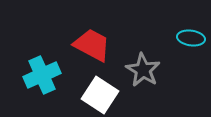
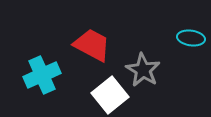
white square: moved 10 px right; rotated 18 degrees clockwise
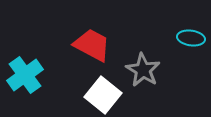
cyan cross: moved 17 px left; rotated 12 degrees counterclockwise
white square: moved 7 px left; rotated 12 degrees counterclockwise
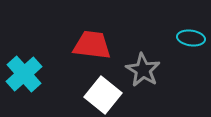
red trapezoid: rotated 21 degrees counterclockwise
cyan cross: moved 1 px left, 1 px up; rotated 6 degrees counterclockwise
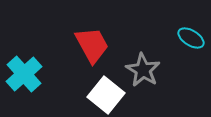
cyan ellipse: rotated 24 degrees clockwise
red trapezoid: rotated 54 degrees clockwise
white square: moved 3 px right
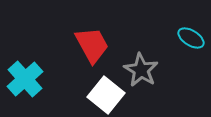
gray star: moved 2 px left
cyan cross: moved 1 px right, 5 px down
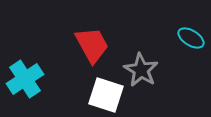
cyan cross: rotated 9 degrees clockwise
white square: rotated 21 degrees counterclockwise
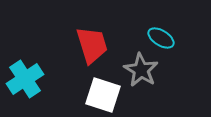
cyan ellipse: moved 30 px left
red trapezoid: rotated 12 degrees clockwise
white square: moved 3 px left
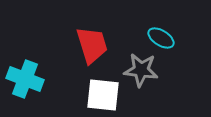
gray star: rotated 24 degrees counterclockwise
cyan cross: rotated 36 degrees counterclockwise
white square: rotated 12 degrees counterclockwise
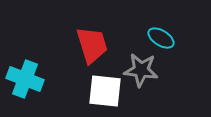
white square: moved 2 px right, 4 px up
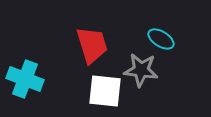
cyan ellipse: moved 1 px down
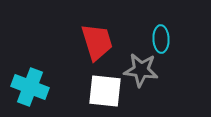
cyan ellipse: rotated 56 degrees clockwise
red trapezoid: moved 5 px right, 3 px up
cyan cross: moved 5 px right, 8 px down
